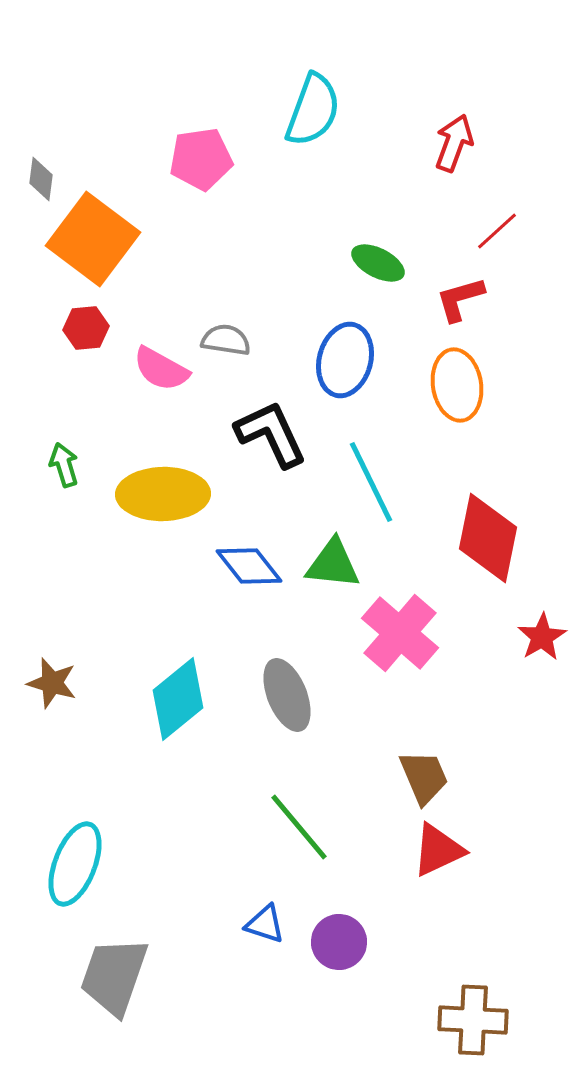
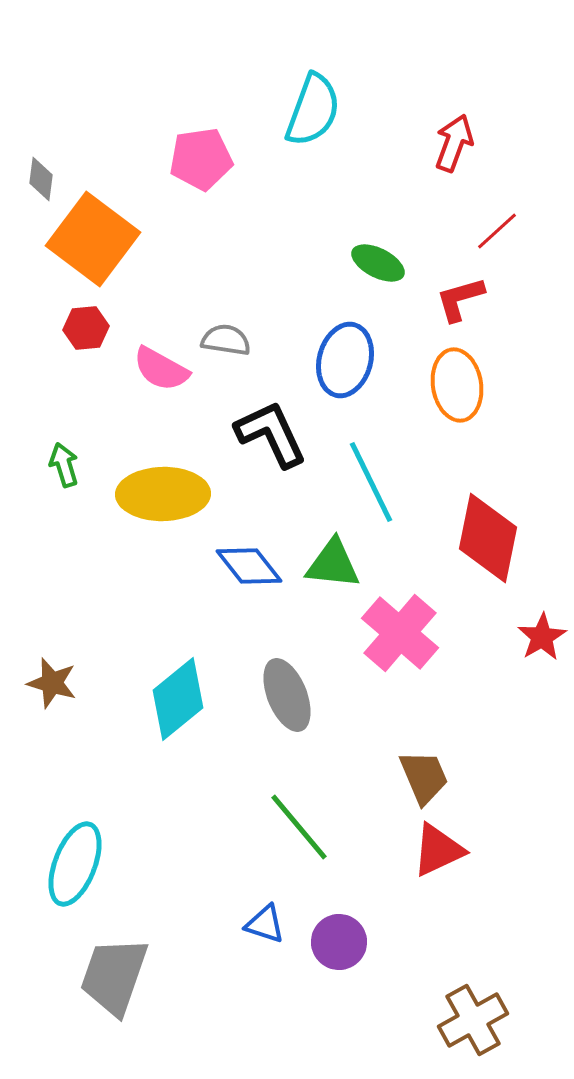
brown cross: rotated 32 degrees counterclockwise
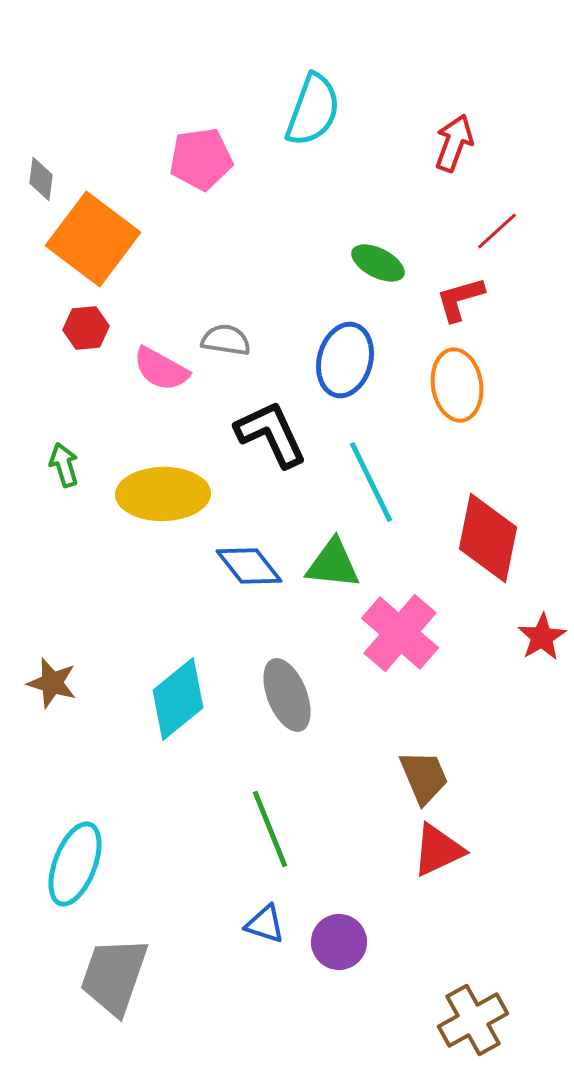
green line: moved 29 px left, 2 px down; rotated 18 degrees clockwise
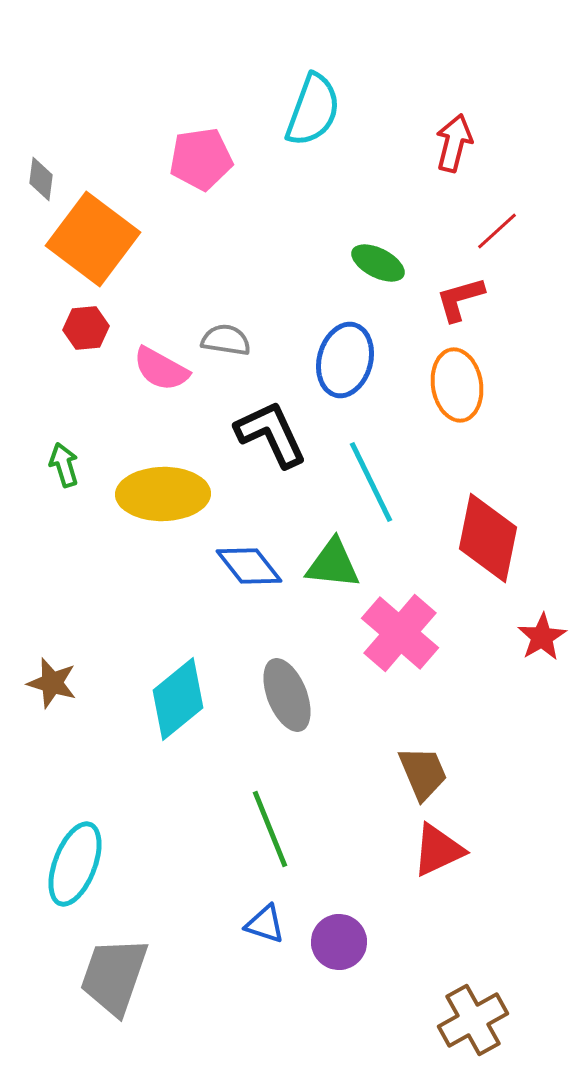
red arrow: rotated 6 degrees counterclockwise
brown trapezoid: moved 1 px left, 4 px up
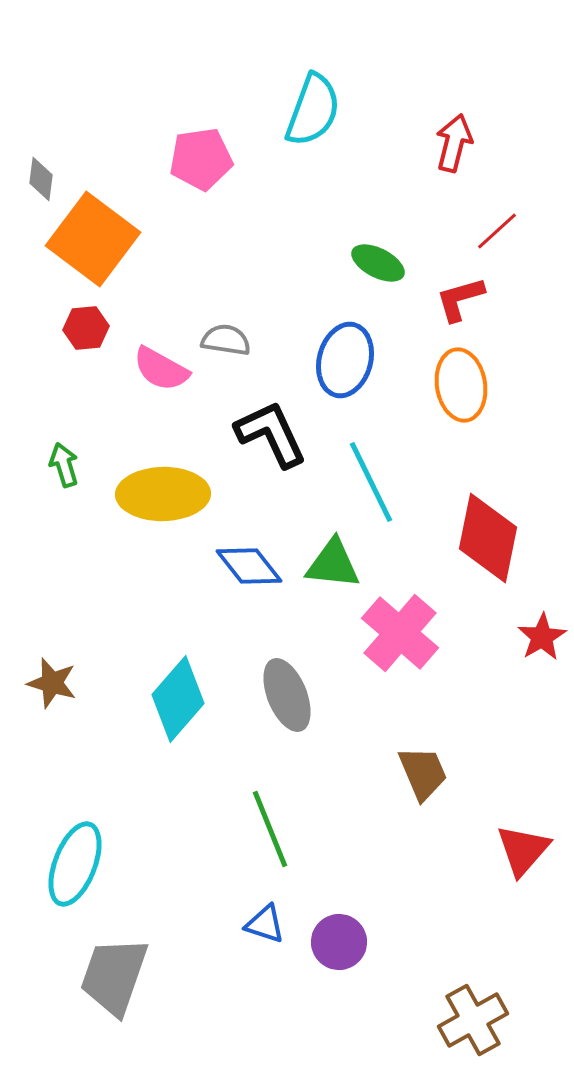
orange ellipse: moved 4 px right
cyan diamond: rotated 10 degrees counterclockwise
red triangle: moved 85 px right; rotated 24 degrees counterclockwise
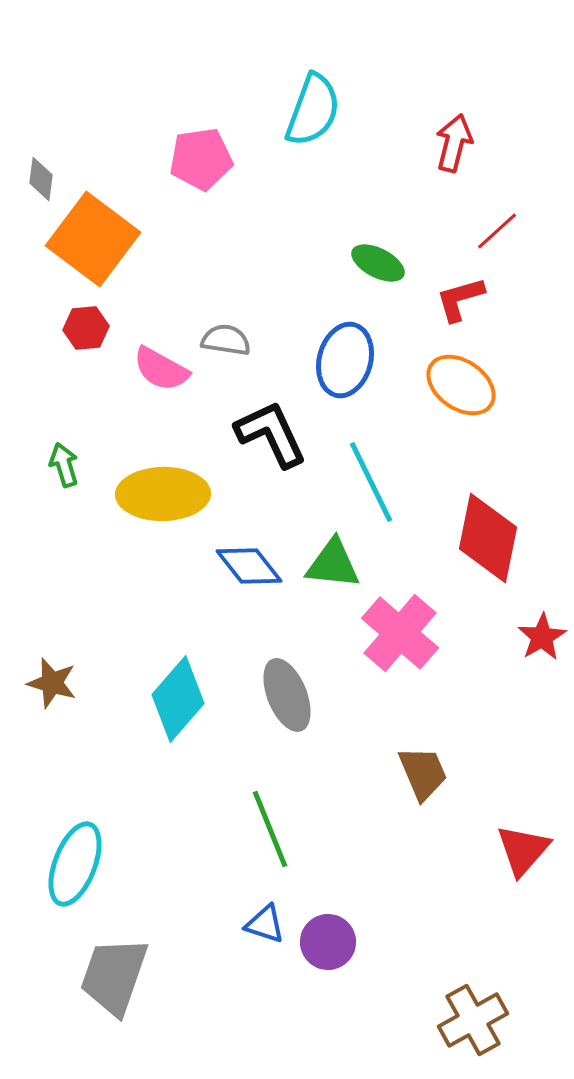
orange ellipse: rotated 46 degrees counterclockwise
purple circle: moved 11 px left
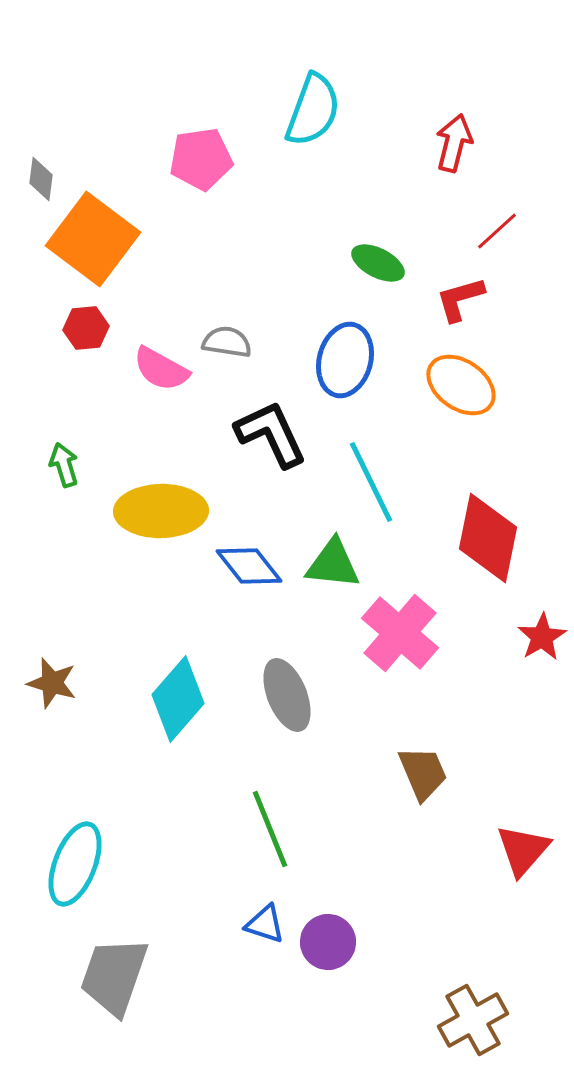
gray semicircle: moved 1 px right, 2 px down
yellow ellipse: moved 2 px left, 17 px down
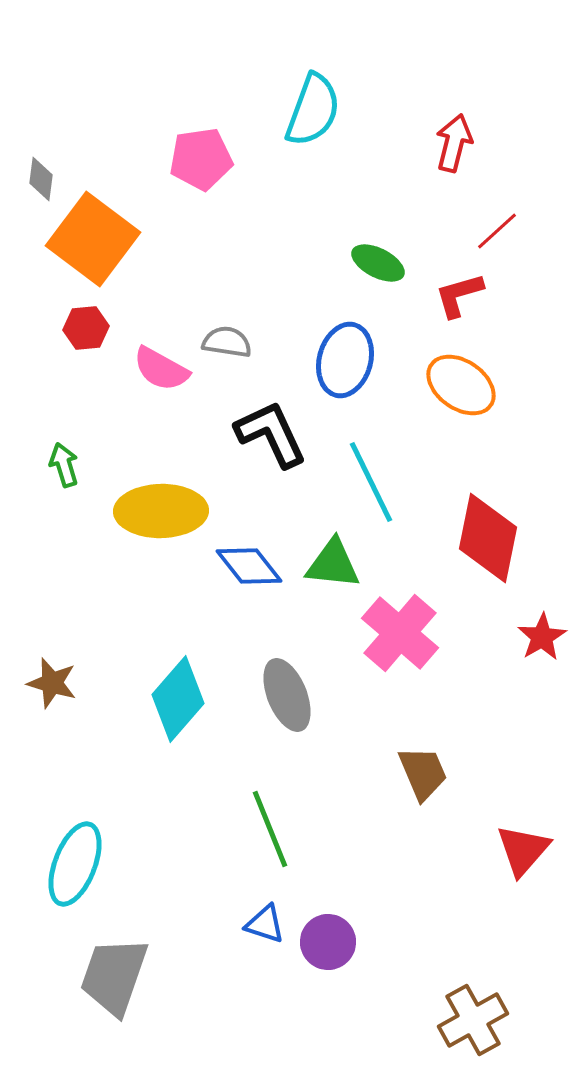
red L-shape: moved 1 px left, 4 px up
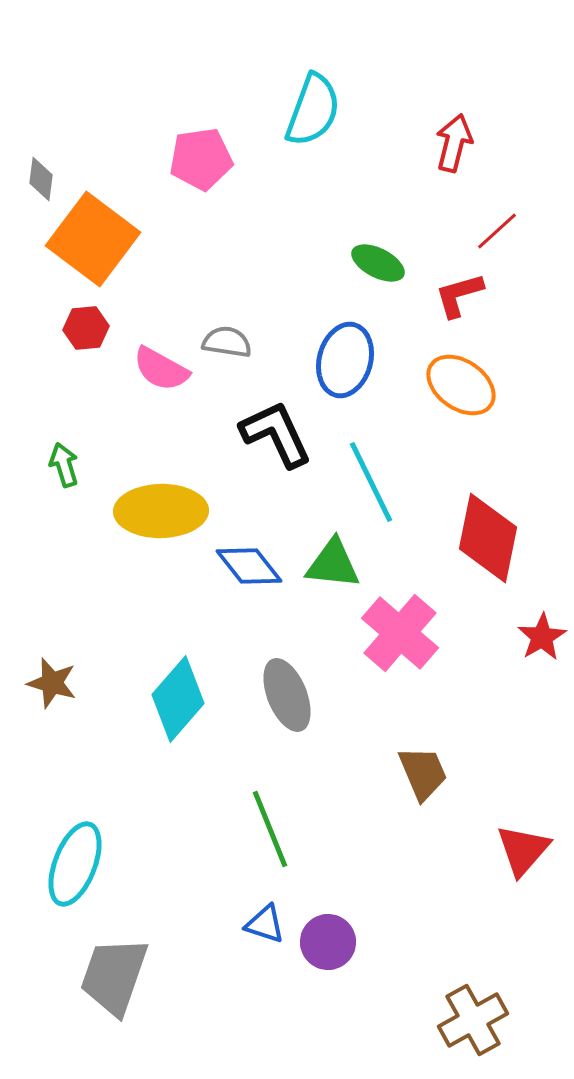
black L-shape: moved 5 px right
